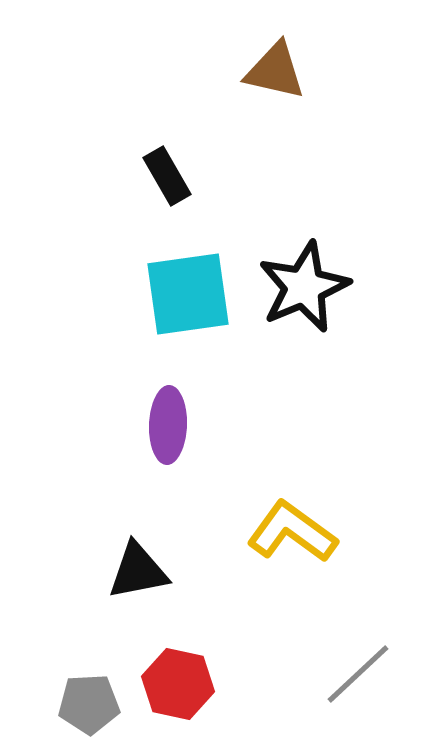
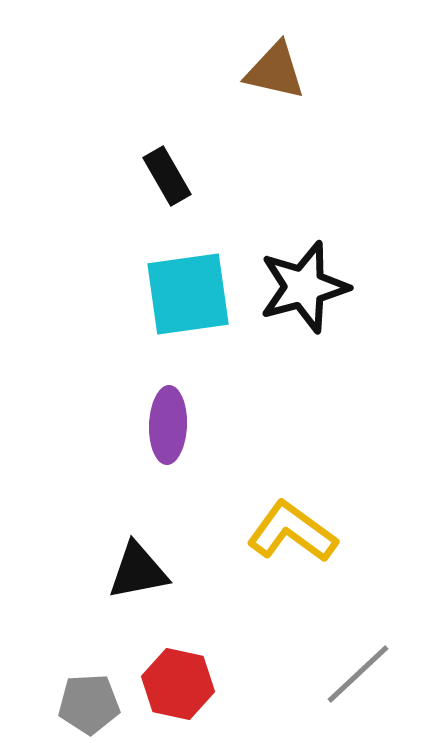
black star: rotated 8 degrees clockwise
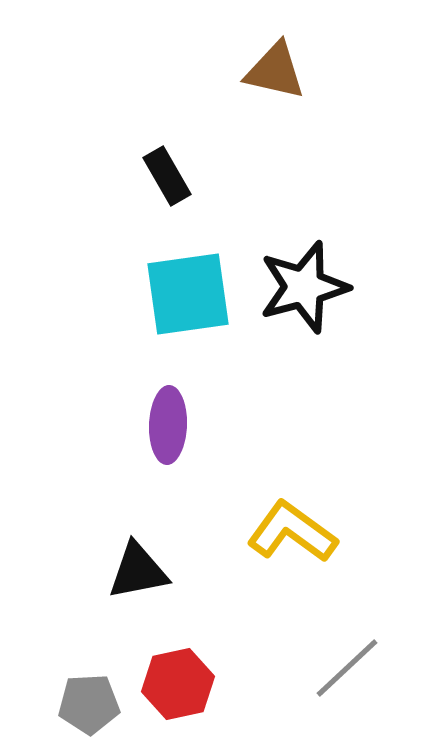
gray line: moved 11 px left, 6 px up
red hexagon: rotated 24 degrees counterclockwise
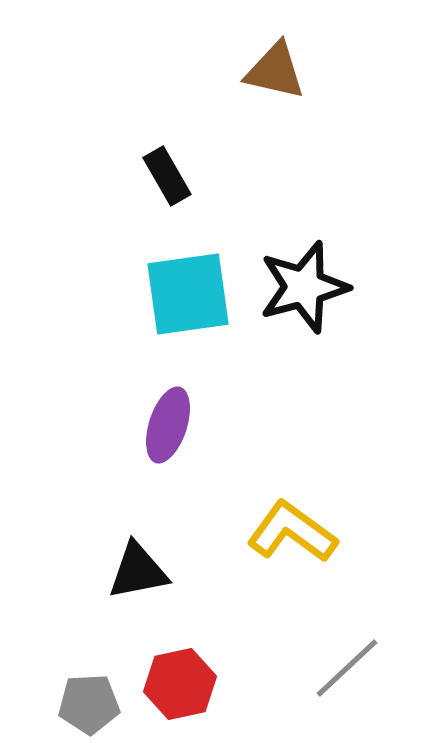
purple ellipse: rotated 16 degrees clockwise
red hexagon: moved 2 px right
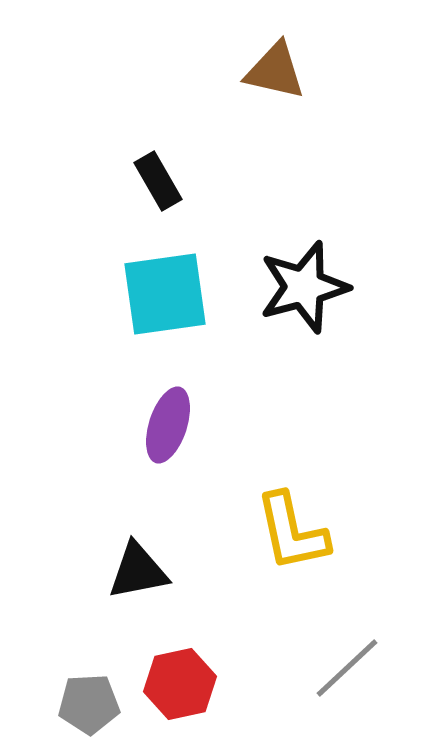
black rectangle: moved 9 px left, 5 px down
cyan square: moved 23 px left
yellow L-shape: rotated 138 degrees counterclockwise
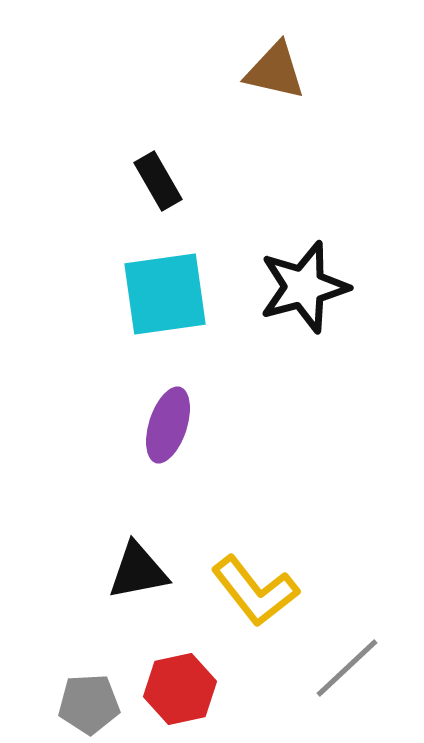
yellow L-shape: moved 37 px left, 59 px down; rotated 26 degrees counterclockwise
red hexagon: moved 5 px down
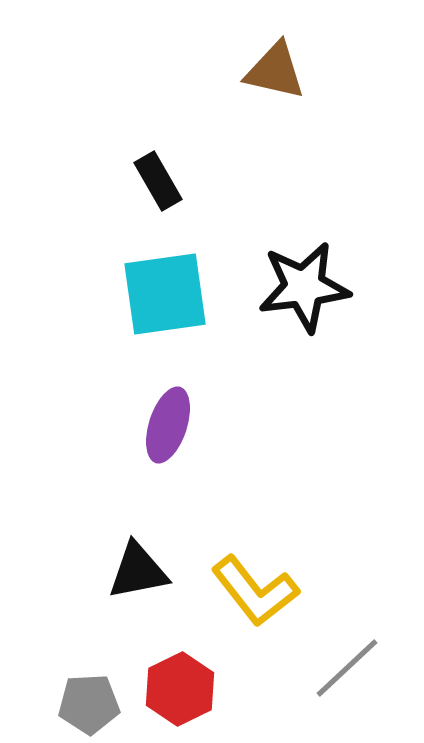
black star: rotated 8 degrees clockwise
red hexagon: rotated 14 degrees counterclockwise
